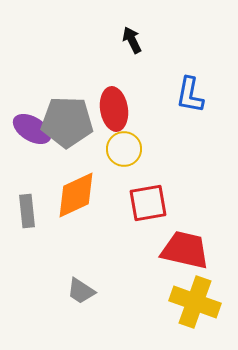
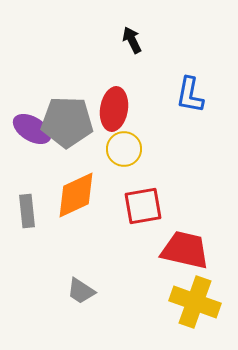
red ellipse: rotated 18 degrees clockwise
red square: moved 5 px left, 3 px down
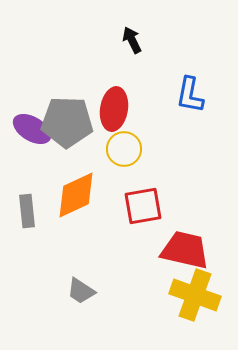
yellow cross: moved 7 px up
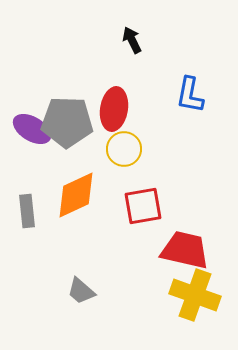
gray trapezoid: rotated 8 degrees clockwise
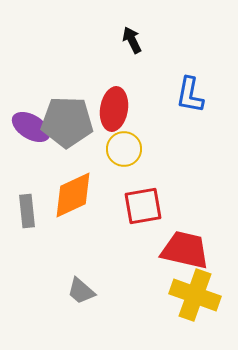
purple ellipse: moved 1 px left, 2 px up
orange diamond: moved 3 px left
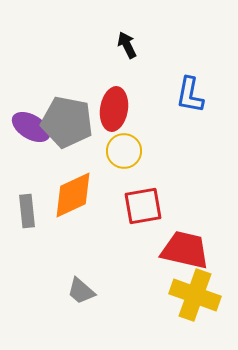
black arrow: moved 5 px left, 5 px down
gray pentagon: rotated 9 degrees clockwise
yellow circle: moved 2 px down
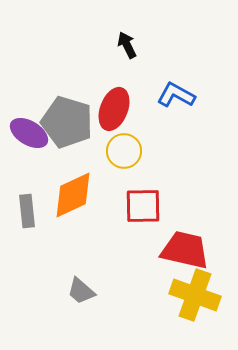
blue L-shape: moved 14 px left; rotated 108 degrees clockwise
red ellipse: rotated 12 degrees clockwise
gray pentagon: rotated 6 degrees clockwise
purple ellipse: moved 2 px left, 6 px down
red square: rotated 9 degrees clockwise
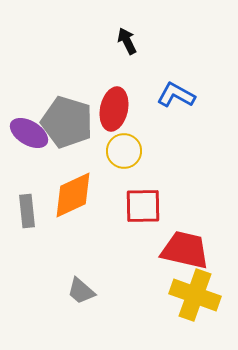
black arrow: moved 4 px up
red ellipse: rotated 9 degrees counterclockwise
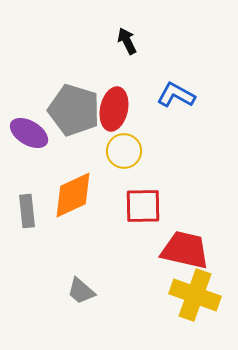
gray pentagon: moved 7 px right, 12 px up
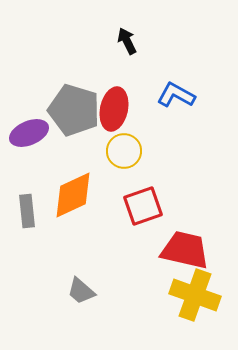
purple ellipse: rotated 54 degrees counterclockwise
red square: rotated 18 degrees counterclockwise
